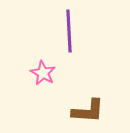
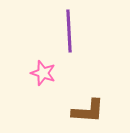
pink star: rotated 10 degrees counterclockwise
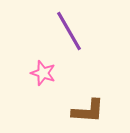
purple line: rotated 27 degrees counterclockwise
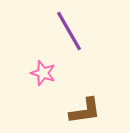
brown L-shape: moved 3 px left; rotated 12 degrees counterclockwise
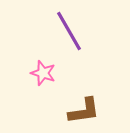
brown L-shape: moved 1 px left
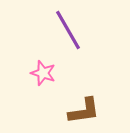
purple line: moved 1 px left, 1 px up
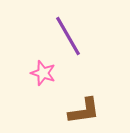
purple line: moved 6 px down
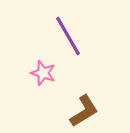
brown L-shape: rotated 24 degrees counterclockwise
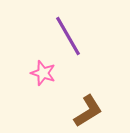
brown L-shape: moved 4 px right
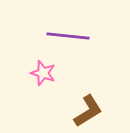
purple line: rotated 54 degrees counterclockwise
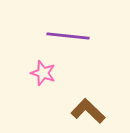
brown L-shape: rotated 104 degrees counterclockwise
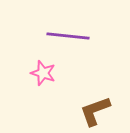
brown L-shape: moved 7 px right; rotated 64 degrees counterclockwise
